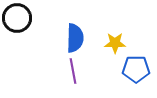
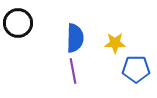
black circle: moved 1 px right, 5 px down
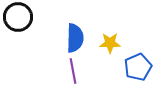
black circle: moved 6 px up
yellow star: moved 5 px left
blue pentagon: moved 2 px right, 2 px up; rotated 24 degrees counterclockwise
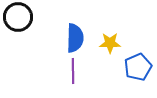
purple line: rotated 10 degrees clockwise
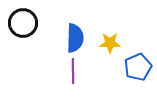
black circle: moved 5 px right, 6 px down
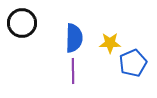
black circle: moved 1 px left
blue semicircle: moved 1 px left
blue pentagon: moved 5 px left, 4 px up
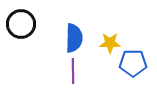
black circle: moved 1 px left, 1 px down
blue pentagon: rotated 24 degrees clockwise
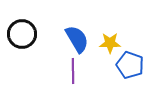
black circle: moved 1 px right, 10 px down
blue semicircle: moved 3 px right, 1 px down; rotated 32 degrees counterclockwise
blue pentagon: moved 3 px left, 2 px down; rotated 20 degrees clockwise
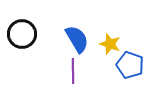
yellow star: moved 1 px down; rotated 20 degrees clockwise
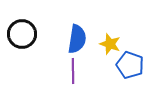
blue semicircle: rotated 40 degrees clockwise
